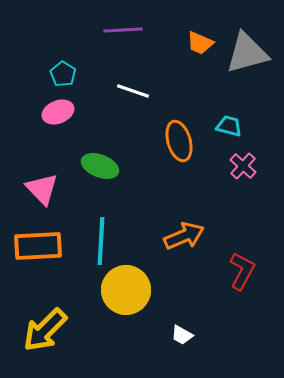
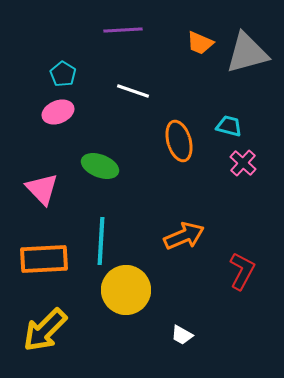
pink cross: moved 3 px up
orange rectangle: moved 6 px right, 13 px down
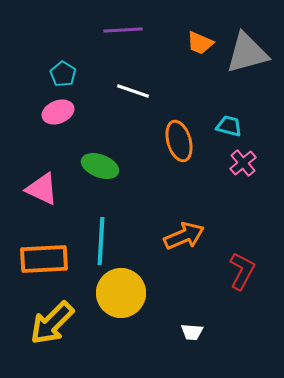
pink cross: rotated 8 degrees clockwise
pink triangle: rotated 21 degrees counterclockwise
yellow circle: moved 5 px left, 3 px down
yellow arrow: moved 7 px right, 7 px up
white trapezoid: moved 10 px right, 3 px up; rotated 25 degrees counterclockwise
